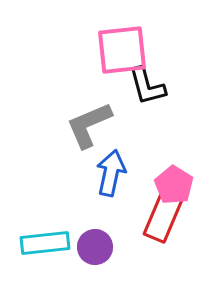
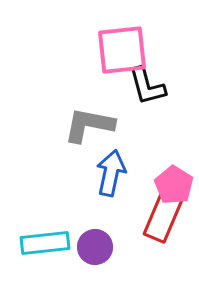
gray L-shape: rotated 34 degrees clockwise
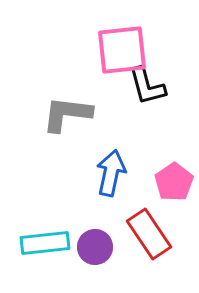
gray L-shape: moved 22 px left, 11 px up; rotated 4 degrees counterclockwise
pink pentagon: moved 3 px up; rotated 6 degrees clockwise
red rectangle: moved 14 px left, 17 px down; rotated 57 degrees counterclockwise
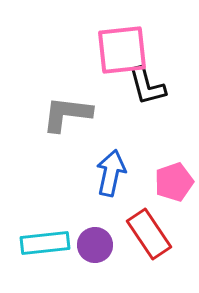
pink pentagon: rotated 15 degrees clockwise
purple circle: moved 2 px up
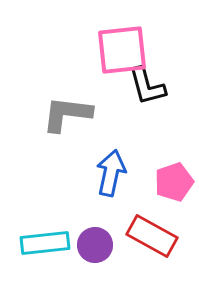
red rectangle: moved 3 px right, 2 px down; rotated 27 degrees counterclockwise
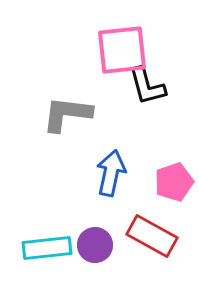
cyan rectangle: moved 2 px right, 5 px down
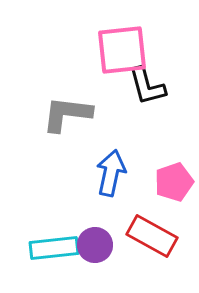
cyan rectangle: moved 7 px right
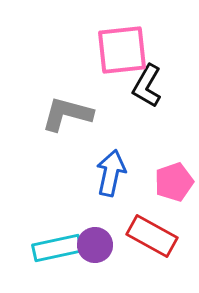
black L-shape: rotated 45 degrees clockwise
gray L-shape: rotated 8 degrees clockwise
cyan rectangle: moved 3 px right; rotated 6 degrees counterclockwise
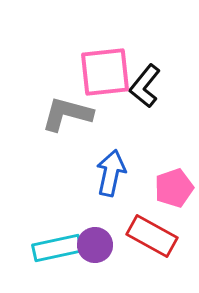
pink square: moved 17 px left, 22 px down
black L-shape: moved 2 px left; rotated 9 degrees clockwise
pink pentagon: moved 6 px down
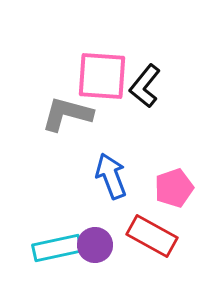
pink square: moved 3 px left, 4 px down; rotated 10 degrees clockwise
blue arrow: moved 3 px down; rotated 33 degrees counterclockwise
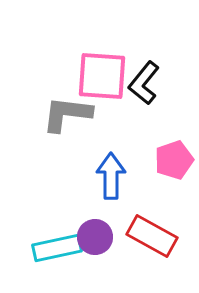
black L-shape: moved 1 px left, 3 px up
gray L-shape: rotated 8 degrees counterclockwise
blue arrow: rotated 21 degrees clockwise
pink pentagon: moved 28 px up
purple circle: moved 8 px up
